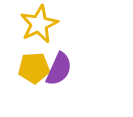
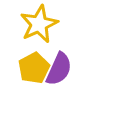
yellow pentagon: rotated 24 degrees counterclockwise
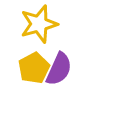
yellow star: rotated 9 degrees clockwise
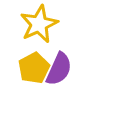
yellow star: rotated 9 degrees counterclockwise
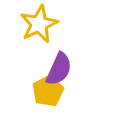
yellow pentagon: moved 14 px right, 23 px down
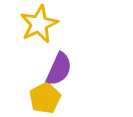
yellow pentagon: moved 3 px left, 7 px down
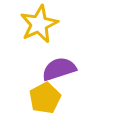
purple semicircle: rotated 132 degrees counterclockwise
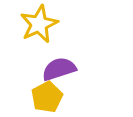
yellow pentagon: moved 2 px right, 1 px up
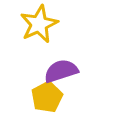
purple semicircle: moved 2 px right, 2 px down
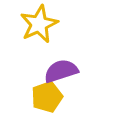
yellow pentagon: rotated 8 degrees clockwise
